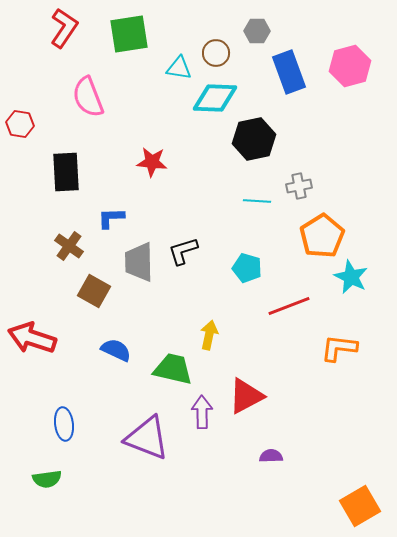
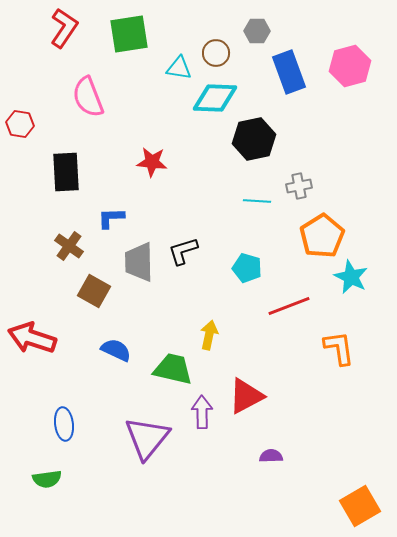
orange L-shape: rotated 75 degrees clockwise
purple triangle: rotated 48 degrees clockwise
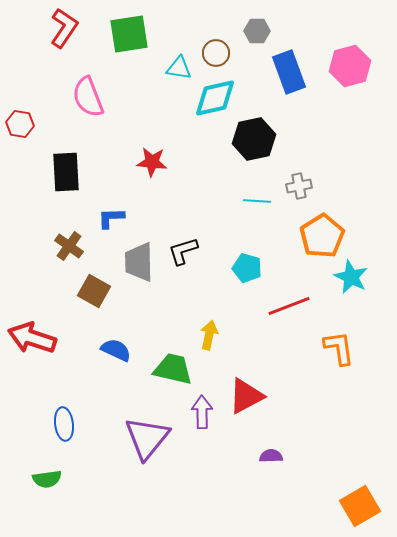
cyan diamond: rotated 15 degrees counterclockwise
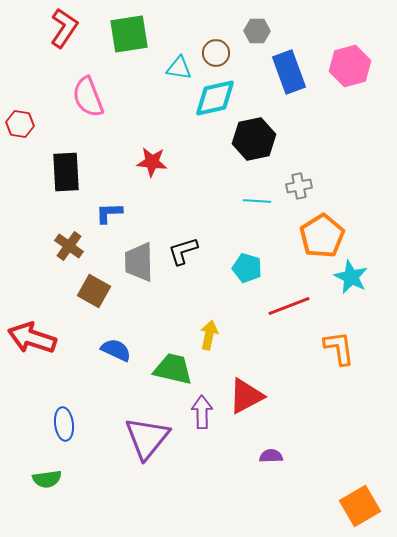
blue L-shape: moved 2 px left, 5 px up
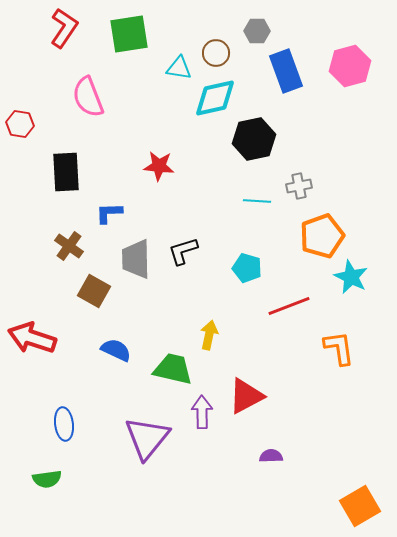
blue rectangle: moved 3 px left, 1 px up
red star: moved 7 px right, 4 px down
orange pentagon: rotated 12 degrees clockwise
gray trapezoid: moved 3 px left, 3 px up
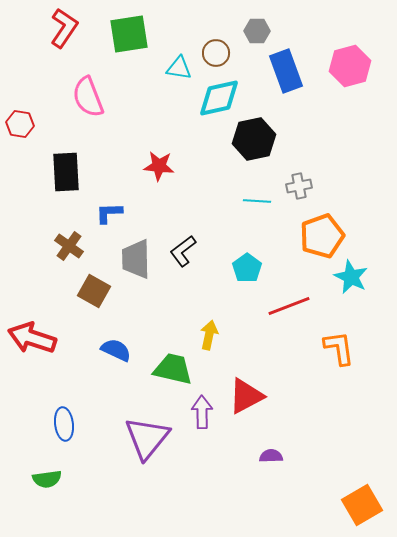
cyan diamond: moved 4 px right
black L-shape: rotated 20 degrees counterclockwise
cyan pentagon: rotated 20 degrees clockwise
orange square: moved 2 px right, 1 px up
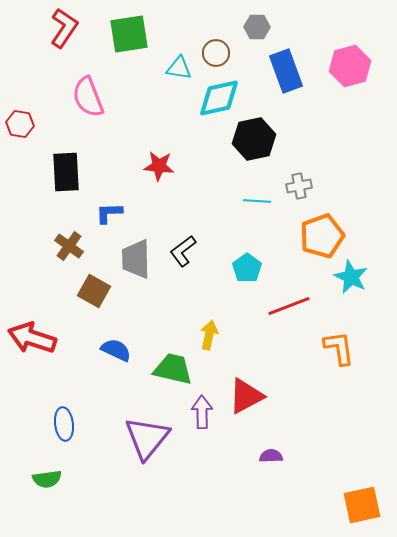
gray hexagon: moved 4 px up
orange square: rotated 18 degrees clockwise
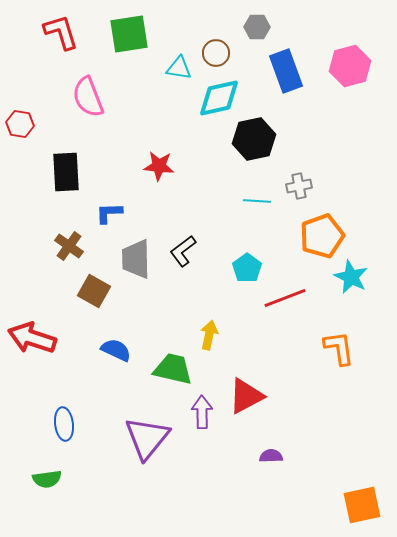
red L-shape: moved 3 px left, 4 px down; rotated 51 degrees counterclockwise
red line: moved 4 px left, 8 px up
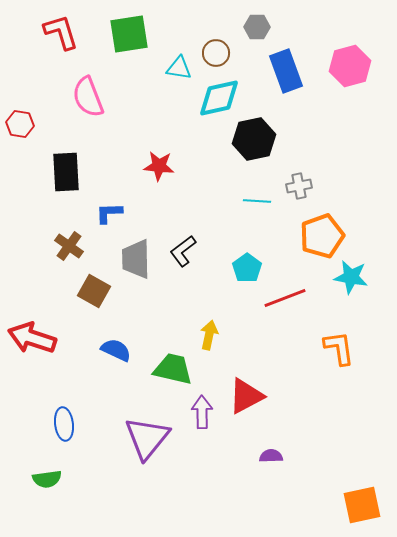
cyan star: rotated 16 degrees counterclockwise
